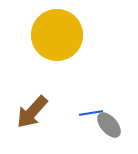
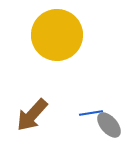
brown arrow: moved 3 px down
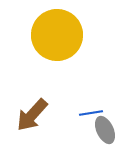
gray ellipse: moved 4 px left, 5 px down; rotated 16 degrees clockwise
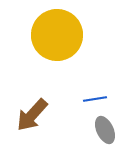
blue line: moved 4 px right, 14 px up
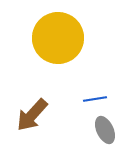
yellow circle: moved 1 px right, 3 px down
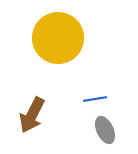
brown arrow: rotated 15 degrees counterclockwise
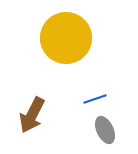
yellow circle: moved 8 px right
blue line: rotated 10 degrees counterclockwise
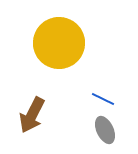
yellow circle: moved 7 px left, 5 px down
blue line: moved 8 px right; rotated 45 degrees clockwise
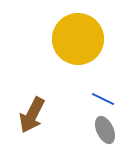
yellow circle: moved 19 px right, 4 px up
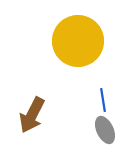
yellow circle: moved 2 px down
blue line: moved 1 px down; rotated 55 degrees clockwise
